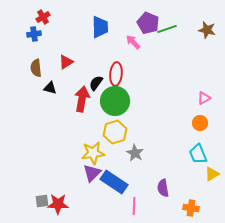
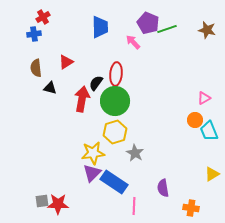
orange circle: moved 5 px left, 3 px up
cyan trapezoid: moved 11 px right, 23 px up
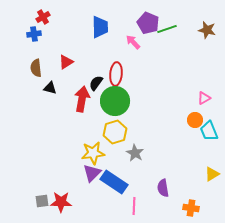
red star: moved 3 px right, 2 px up
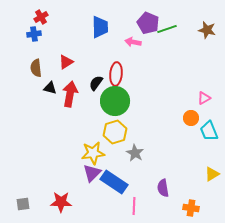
red cross: moved 2 px left
pink arrow: rotated 35 degrees counterclockwise
red arrow: moved 12 px left, 5 px up
orange circle: moved 4 px left, 2 px up
gray square: moved 19 px left, 3 px down
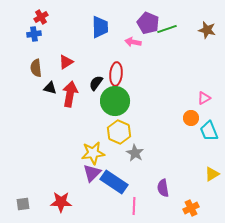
yellow hexagon: moved 4 px right; rotated 20 degrees counterclockwise
orange cross: rotated 35 degrees counterclockwise
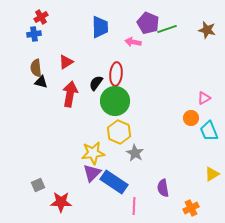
black triangle: moved 9 px left, 6 px up
gray square: moved 15 px right, 19 px up; rotated 16 degrees counterclockwise
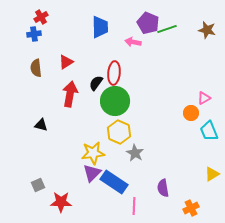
red ellipse: moved 2 px left, 1 px up
black triangle: moved 43 px down
orange circle: moved 5 px up
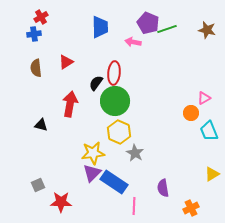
red arrow: moved 10 px down
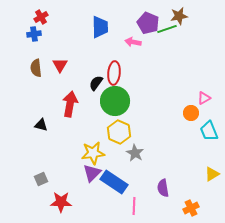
brown star: moved 28 px left, 14 px up; rotated 24 degrees counterclockwise
red triangle: moved 6 px left, 3 px down; rotated 28 degrees counterclockwise
gray square: moved 3 px right, 6 px up
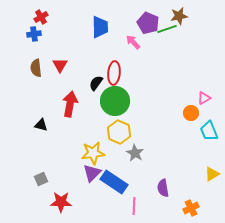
pink arrow: rotated 35 degrees clockwise
